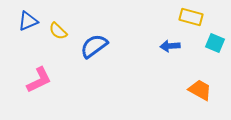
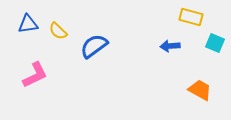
blue triangle: moved 3 px down; rotated 15 degrees clockwise
pink L-shape: moved 4 px left, 5 px up
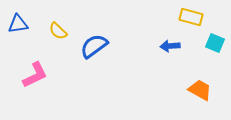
blue triangle: moved 10 px left
